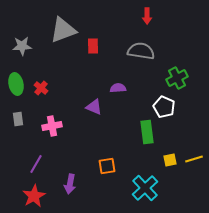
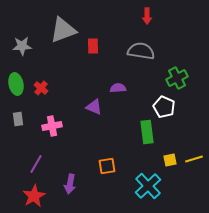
cyan cross: moved 3 px right, 2 px up
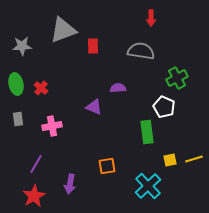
red arrow: moved 4 px right, 2 px down
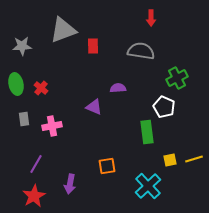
gray rectangle: moved 6 px right
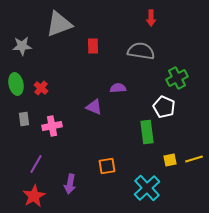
gray triangle: moved 4 px left, 6 px up
cyan cross: moved 1 px left, 2 px down
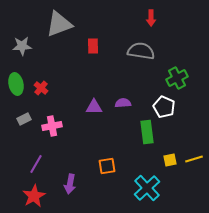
purple semicircle: moved 5 px right, 15 px down
purple triangle: rotated 24 degrees counterclockwise
gray rectangle: rotated 72 degrees clockwise
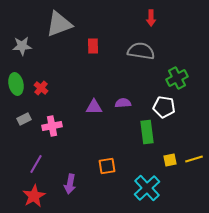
white pentagon: rotated 15 degrees counterclockwise
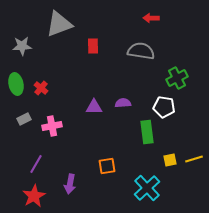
red arrow: rotated 91 degrees clockwise
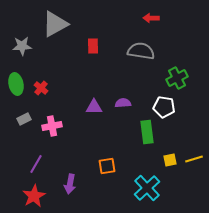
gray triangle: moved 4 px left; rotated 8 degrees counterclockwise
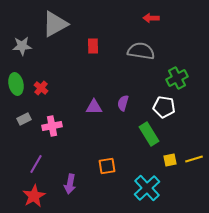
purple semicircle: rotated 70 degrees counterclockwise
green rectangle: moved 2 px right, 2 px down; rotated 25 degrees counterclockwise
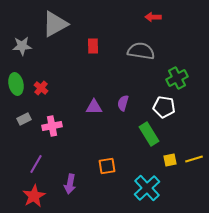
red arrow: moved 2 px right, 1 px up
